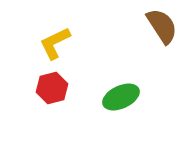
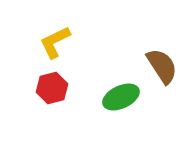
brown semicircle: moved 40 px down
yellow L-shape: moved 1 px up
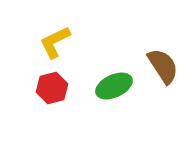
brown semicircle: moved 1 px right
green ellipse: moved 7 px left, 11 px up
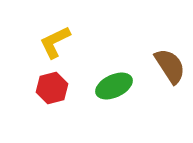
brown semicircle: moved 7 px right
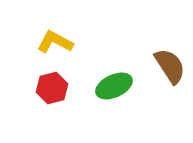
yellow L-shape: rotated 54 degrees clockwise
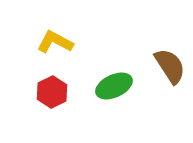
red hexagon: moved 4 px down; rotated 12 degrees counterclockwise
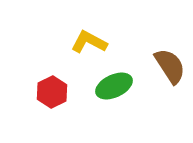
yellow L-shape: moved 34 px right
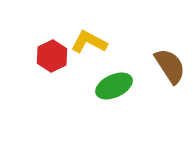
red hexagon: moved 36 px up
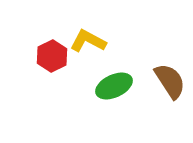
yellow L-shape: moved 1 px left, 1 px up
brown semicircle: moved 15 px down
